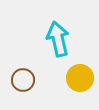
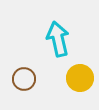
brown circle: moved 1 px right, 1 px up
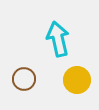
yellow circle: moved 3 px left, 2 px down
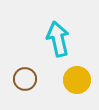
brown circle: moved 1 px right
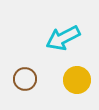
cyan arrow: moved 5 px right, 1 px up; rotated 104 degrees counterclockwise
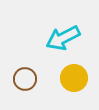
yellow circle: moved 3 px left, 2 px up
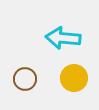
cyan arrow: rotated 32 degrees clockwise
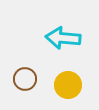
yellow circle: moved 6 px left, 7 px down
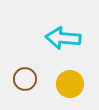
yellow circle: moved 2 px right, 1 px up
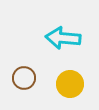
brown circle: moved 1 px left, 1 px up
